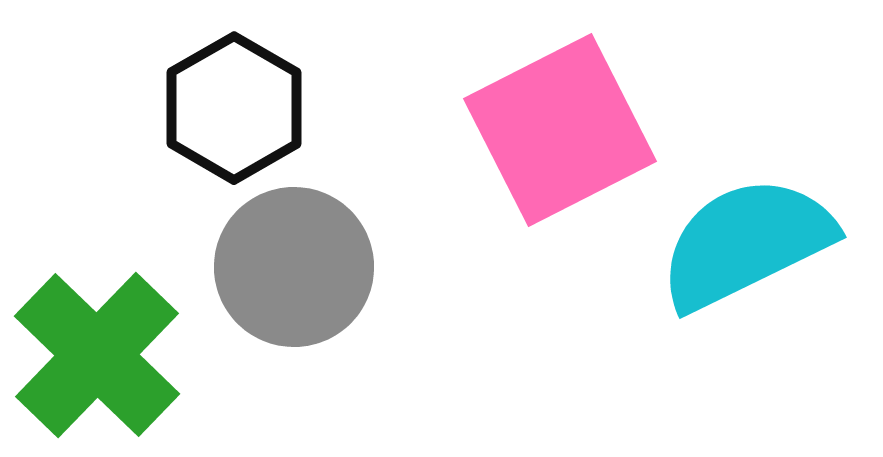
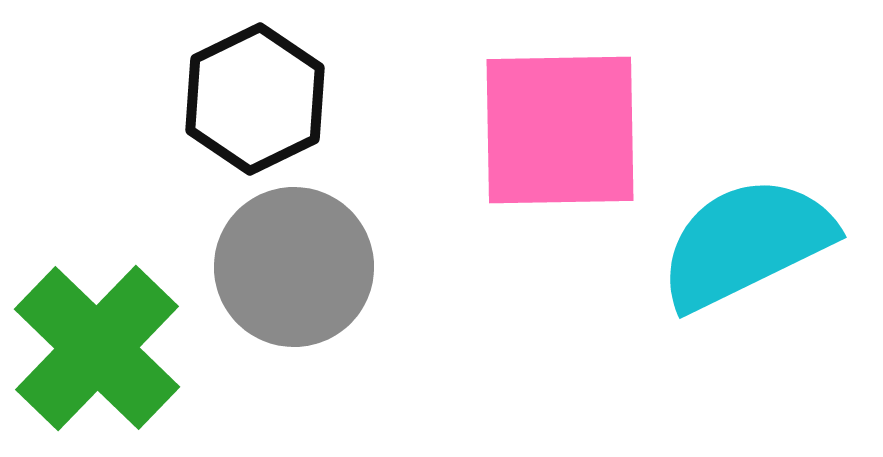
black hexagon: moved 21 px right, 9 px up; rotated 4 degrees clockwise
pink square: rotated 26 degrees clockwise
green cross: moved 7 px up
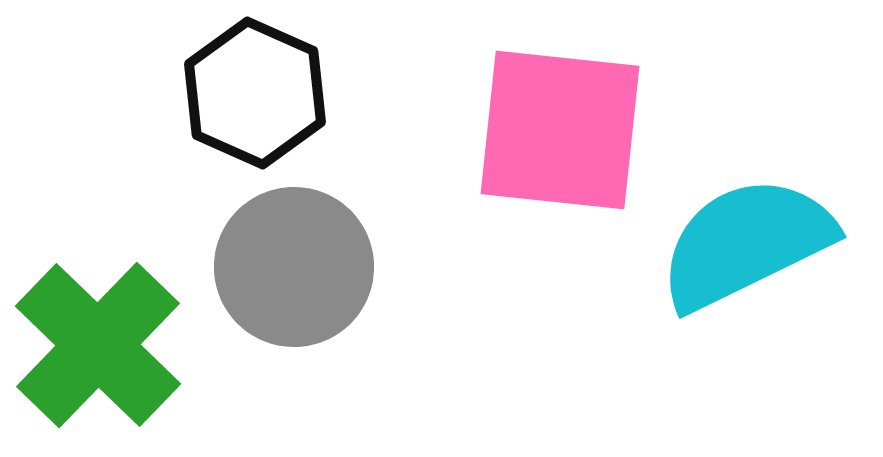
black hexagon: moved 6 px up; rotated 10 degrees counterclockwise
pink square: rotated 7 degrees clockwise
green cross: moved 1 px right, 3 px up
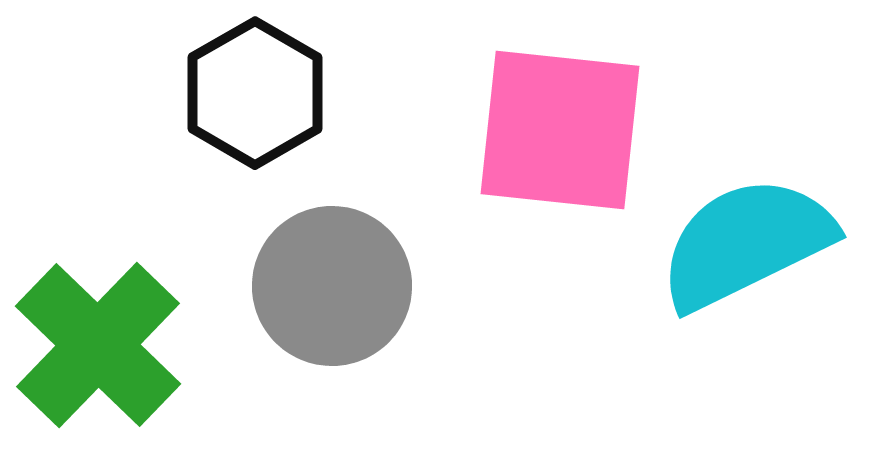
black hexagon: rotated 6 degrees clockwise
gray circle: moved 38 px right, 19 px down
